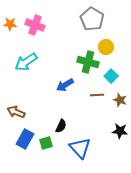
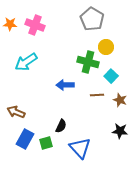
blue arrow: rotated 30 degrees clockwise
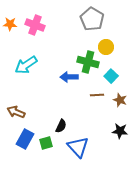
cyan arrow: moved 3 px down
blue arrow: moved 4 px right, 8 px up
blue triangle: moved 2 px left, 1 px up
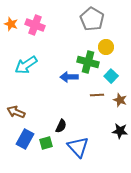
orange star: moved 1 px right; rotated 16 degrees clockwise
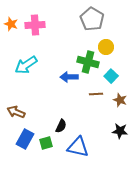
pink cross: rotated 24 degrees counterclockwise
brown line: moved 1 px left, 1 px up
blue triangle: rotated 35 degrees counterclockwise
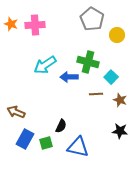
yellow circle: moved 11 px right, 12 px up
cyan arrow: moved 19 px right
cyan square: moved 1 px down
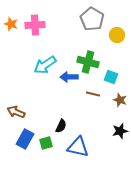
cyan square: rotated 24 degrees counterclockwise
brown line: moved 3 px left; rotated 16 degrees clockwise
black star: rotated 21 degrees counterclockwise
